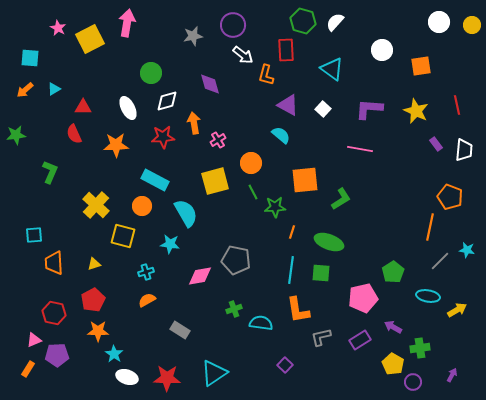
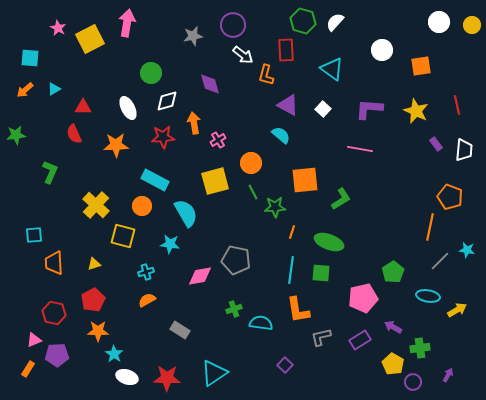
purple arrow at (452, 375): moved 4 px left
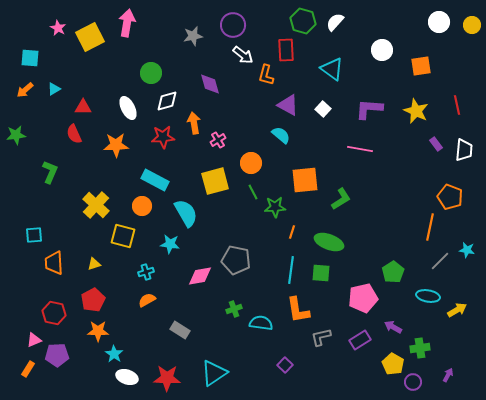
yellow square at (90, 39): moved 2 px up
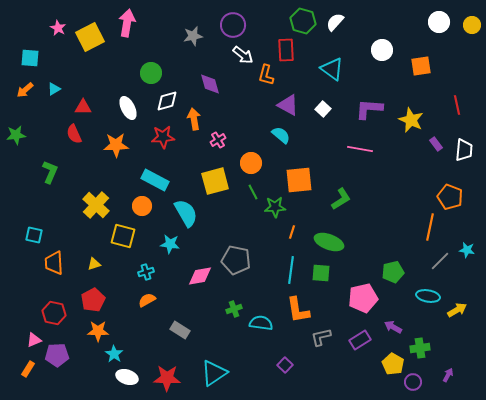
yellow star at (416, 111): moved 5 px left, 9 px down
orange arrow at (194, 123): moved 4 px up
orange square at (305, 180): moved 6 px left
cyan square at (34, 235): rotated 18 degrees clockwise
green pentagon at (393, 272): rotated 20 degrees clockwise
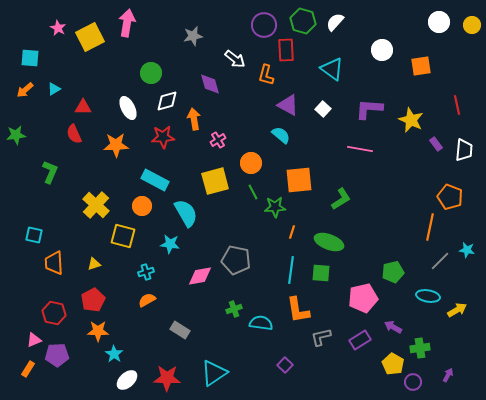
purple circle at (233, 25): moved 31 px right
white arrow at (243, 55): moved 8 px left, 4 px down
white ellipse at (127, 377): moved 3 px down; rotated 60 degrees counterclockwise
